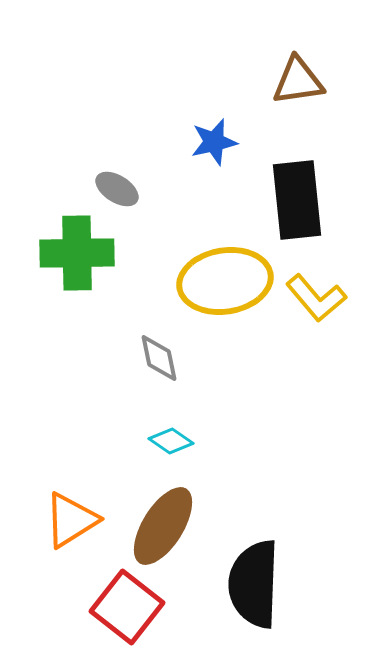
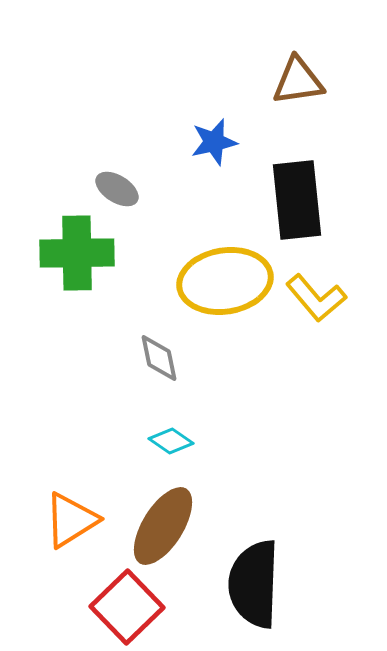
red square: rotated 8 degrees clockwise
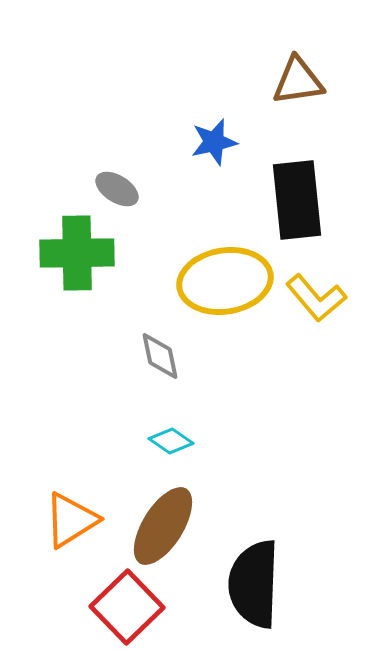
gray diamond: moved 1 px right, 2 px up
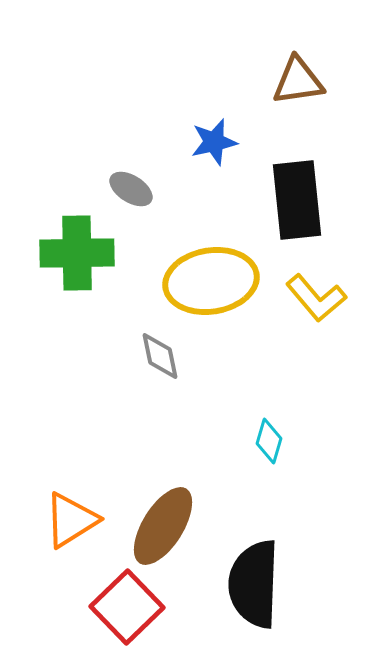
gray ellipse: moved 14 px right
yellow ellipse: moved 14 px left
cyan diamond: moved 98 px right; rotated 72 degrees clockwise
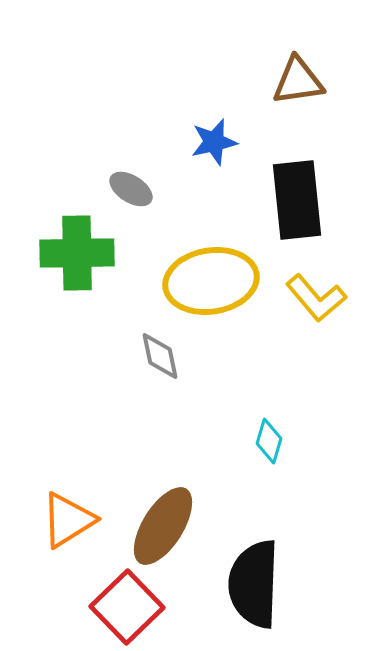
orange triangle: moved 3 px left
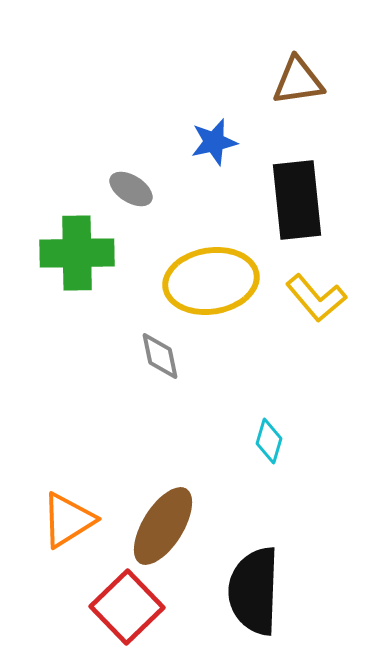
black semicircle: moved 7 px down
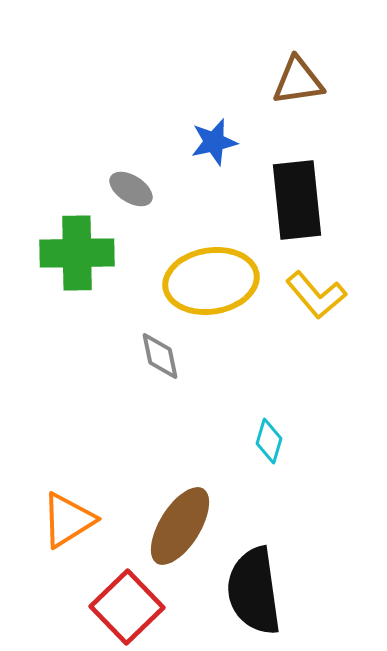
yellow L-shape: moved 3 px up
brown ellipse: moved 17 px right
black semicircle: rotated 10 degrees counterclockwise
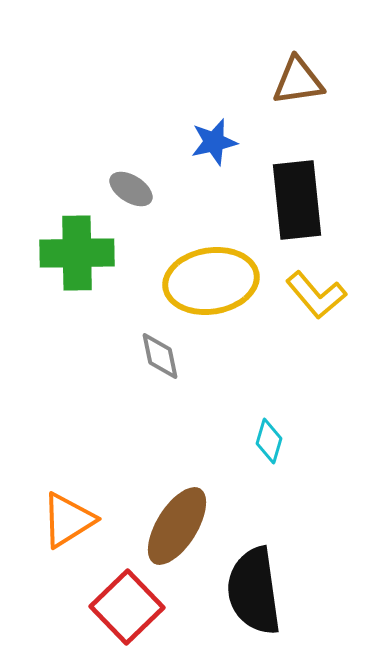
brown ellipse: moved 3 px left
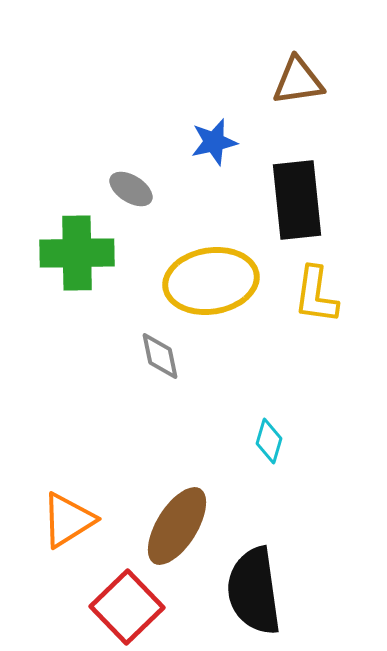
yellow L-shape: rotated 48 degrees clockwise
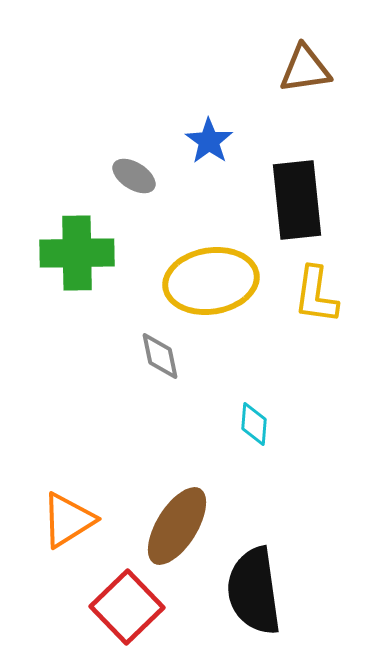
brown triangle: moved 7 px right, 12 px up
blue star: moved 5 px left, 1 px up; rotated 24 degrees counterclockwise
gray ellipse: moved 3 px right, 13 px up
cyan diamond: moved 15 px left, 17 px up; rotated 12 degrees counterclockwise
